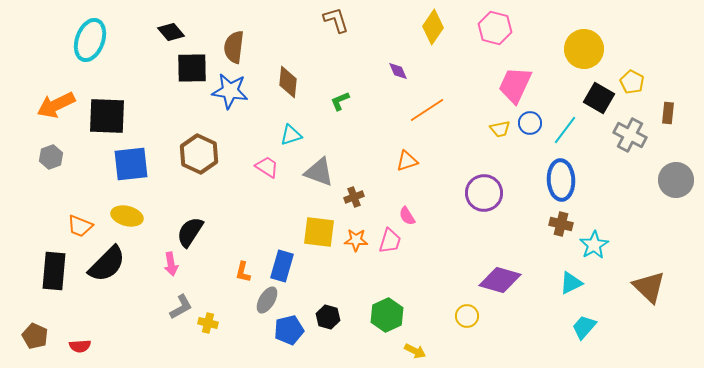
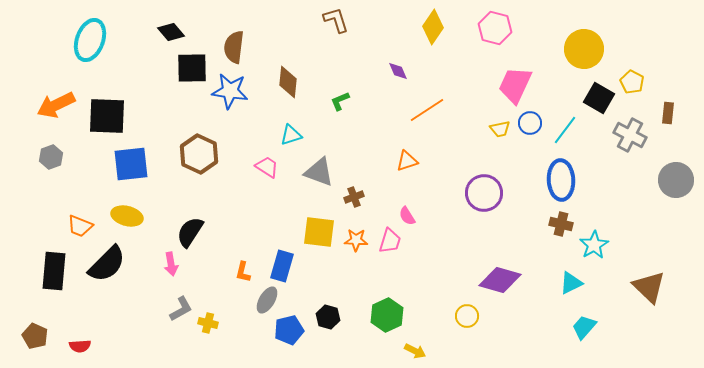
gray L-shape at (181, 307): moved 2 px down
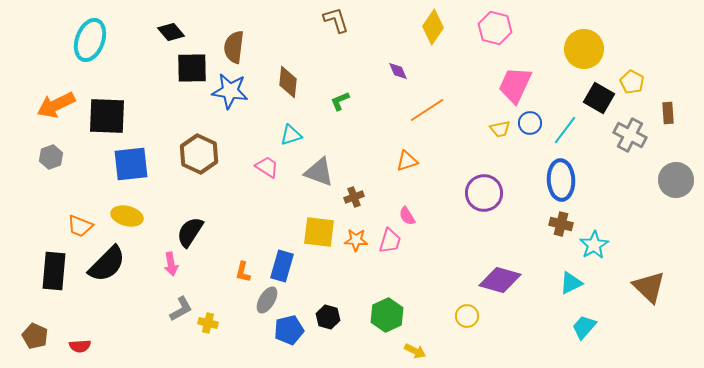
brown rectangle at (668, 113): rotated 10 degrees counterclockwise
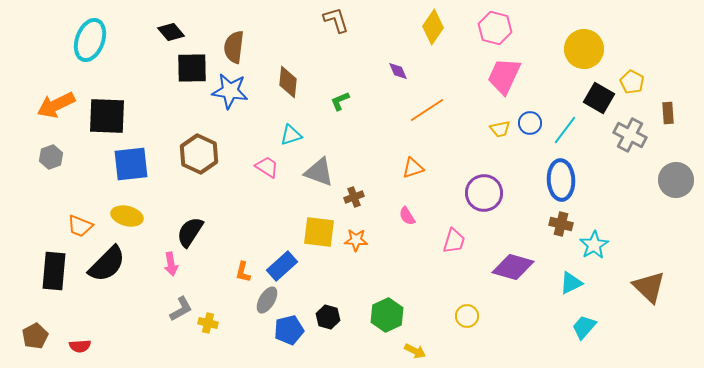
pink trapezoid at (515, 85): moved 11 px left, 9 px up
orange triangle at (407, 161): moved 6 px right, 7 px down
pink trapezoid at (390, 241): moved 64 px right
blue rectangle at (282, 266): rotated 32 degrees clockwise
purple diamond at (500, 280): moved 13 px right, 13 px up
brown pentagon at (35, 336): rotated 20 degrees clockwise
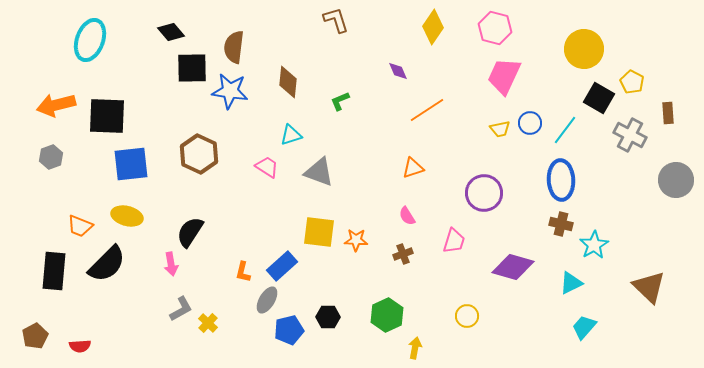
orange arrow at (56, 105): rotated 12 degrees clockwise
brown cross at (354, 197): moved 49 px right, 57 px down
black hexagon at (328, 317): rotated 15 degrees counterclockwise
yellow cross at (208, 323): rotated 30 degrees clockwise
yellow arrow at (415, 351): moved 3 px up; rotated 105 degrees counterclockwise
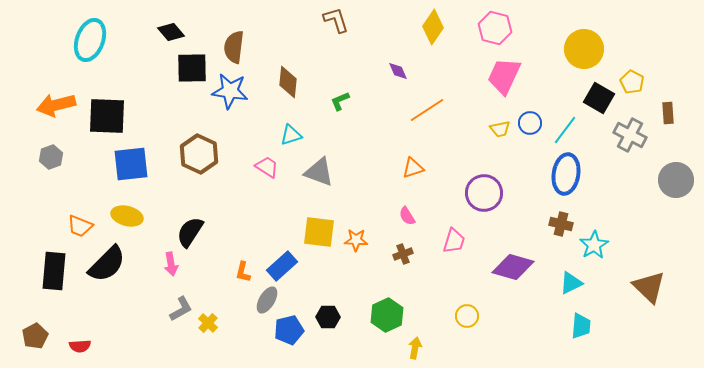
blue ellipse at (561, 180): moved 5 px right, 6 px up; rotated 12 degrees clockwise
cyan trapezoid at (584, 327): moved 3 px left, 1 px up; rotated 144 degrees clockwise
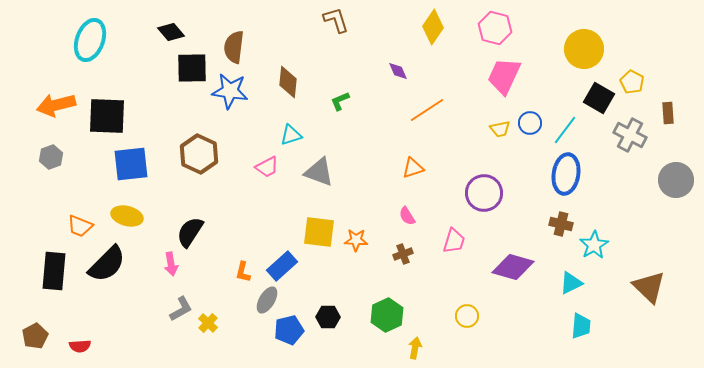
pink trapezoid at (267, 167): rotated 120 degrees clockwise
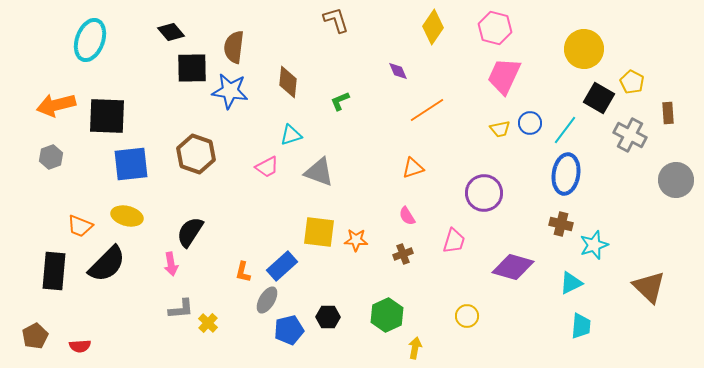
brown hexagon at (199, 154): moved 3 px left; rotated 6 degrees counterclockwise
cyan star at (594, 245): rotated 12 degrees clockwise
gray L-shape at (181, 309): rotated 24 degrees clockwise
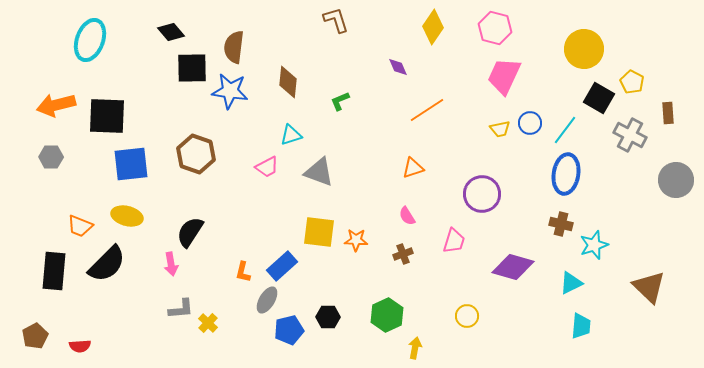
purple diamond at (398, 71): moved 4 px up
gray hexagon at (51, 157): rotated 20 degrees clockwise
purple circle at (484, 193): moved 2 px left, 1 px down
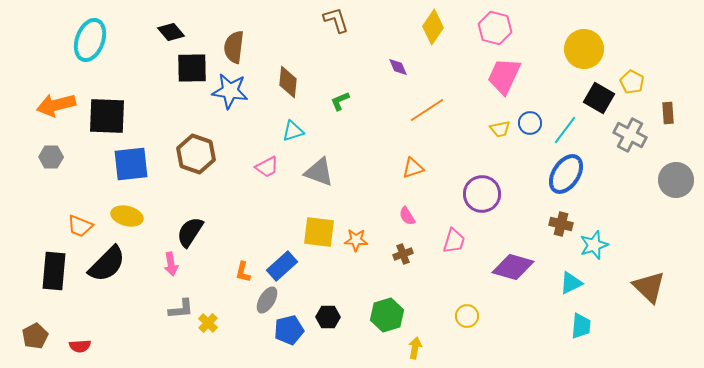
cyan triangle at (291, 135): moved 2 px right, 4 px up
blue ellipse at (566, 174): rotated 24 degrees clockwise
green hexagon at (387, 315): rotated 8 degrees clockwise
